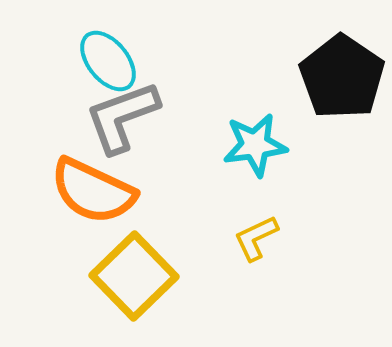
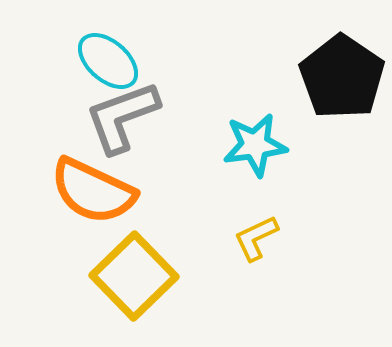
cyan ellipse: rotated 10 degrees counterclockwise
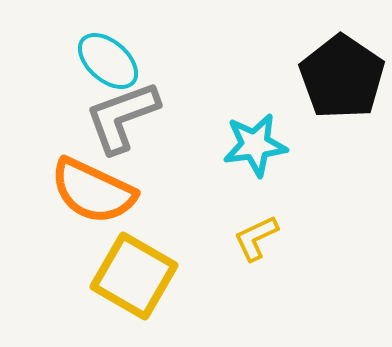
yellow square: rotated 16 degrees counterclockwise
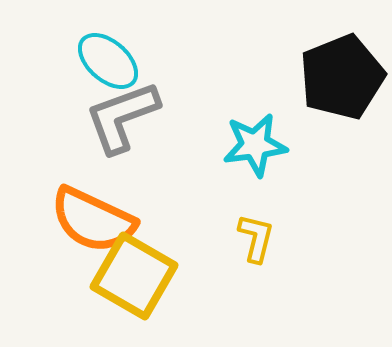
black pentagon: rotated 16 degrees clockwise
orange semicircle: moved 29 px down
yellow L-shape: rotated 129 degrees clockwise
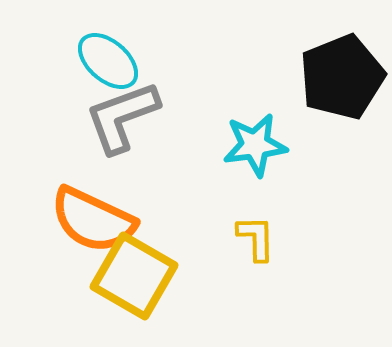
yellow L-shape: rotated 15 degrees counterclockwise
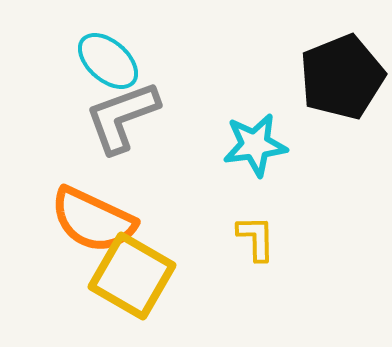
yellow square: moved 2 px left
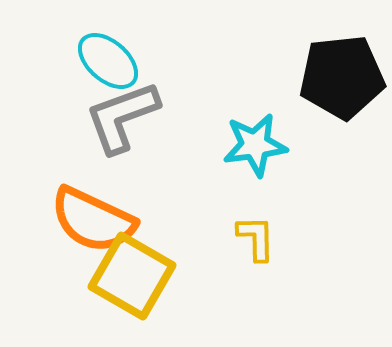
black pentagon: rotated 16 degrees clockwise
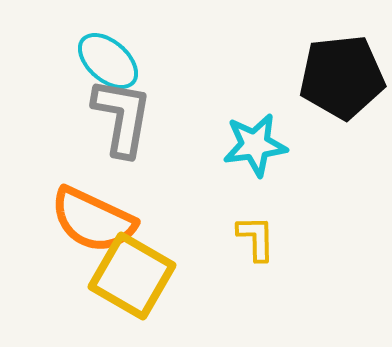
gray L-shape: rotated 120 degrees clockwise
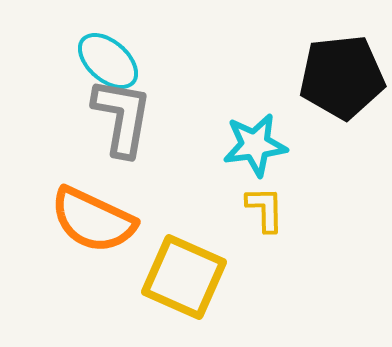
yellow L-shape: moved 9 px right, 29 px up
yellow square: moved 52 px right, 1 px down; rotated 6 degrees counterclockwise
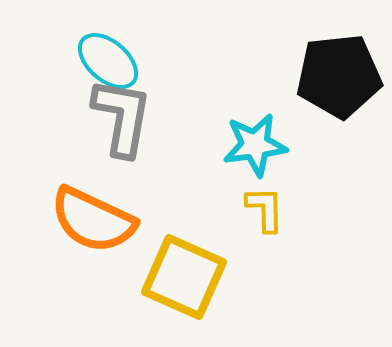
black pentagon: moved 3 px left, 1 px up
